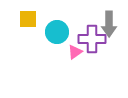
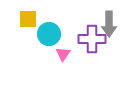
cyan circle: moved 8 px left, 2 px down
pink triangle: moved 12 px left, 2 px down; rotated 21 degrees counterclockwise
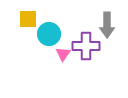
gray arrow: moved 2 px left, 1 px down
purple cross: moved 6 px left, 7 px down
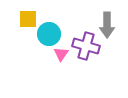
purple cross: rotated 16 degrees clockwise
pink triangle: moved 2 px left
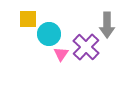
purple cross: moved 1 px down; rotated 28 degrees clockwise
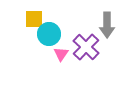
yellow square: moved 6 px right
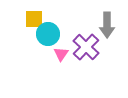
cyan circle: moved 1 px left
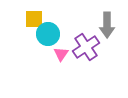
purple cross: rotated 12 degrees clockwise
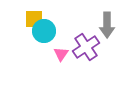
cyan circle: moved 4 px left, 3 px up
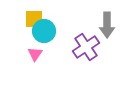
pink triangle: moved 26 px left
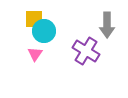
purple cross: moved 4 px down; rotated 24 degrees counterclockwise
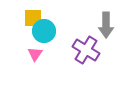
yellow square: moved 1 px left, 1 px up
gray arrow: moved 1 px left
purple cross: moved 1 px up
